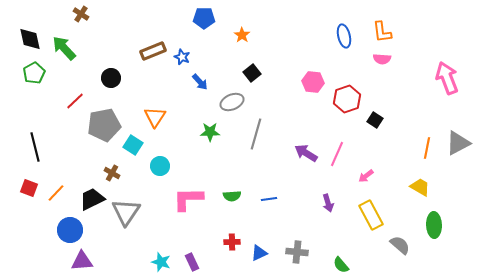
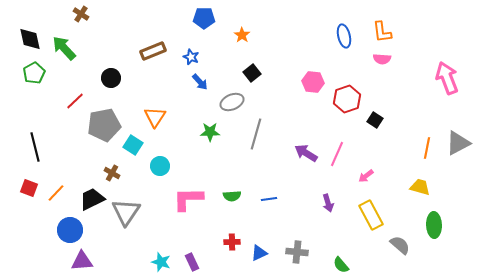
blue star at (182, 57): moved 9 px right
yellow trapezoid at (420, 187): rotated 15 degrees counterclockwise
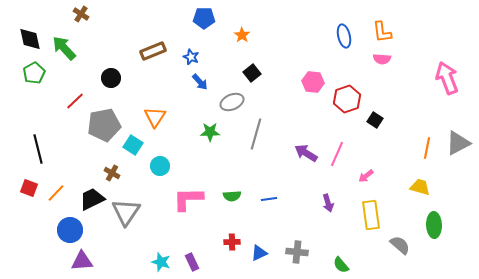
black line at (35, 147): moved 3 px right, 2 px down
yellow rectangle at (371, 215): rotated 20 degrees clockwise
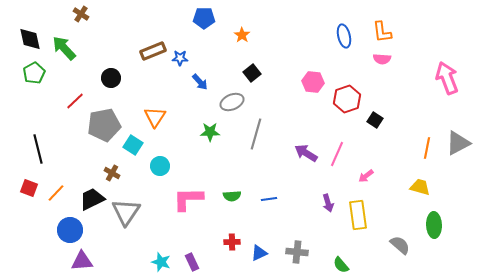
blue star at (191, 57): moved 11 px left, 1 px down; rotated 21 degrees counterclockwise
yellow rectangle at (371, 215): moved 13 px left
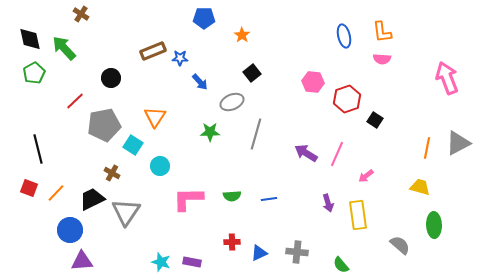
purple rectangle at (192, 262): rotated 54 degrees counterclockwise
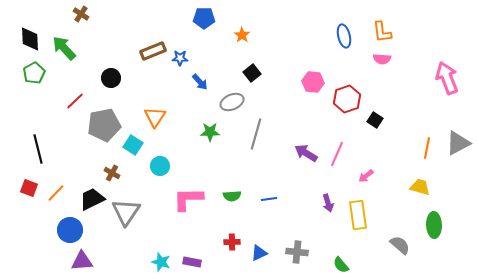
black diamond at (30, 39): rotated 10 degrees clockwise
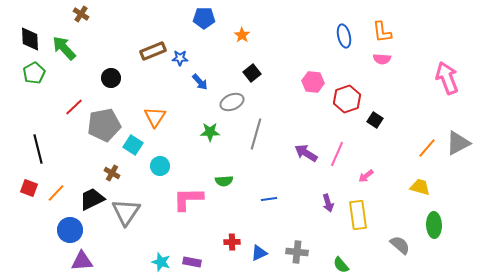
red line at (75, 101): moved 1 px left, 6 px down
orange line at (427, 148): rotated 30 degrees clockwise
green semicircle at (232, 196): moved 8 px left, 15 px up
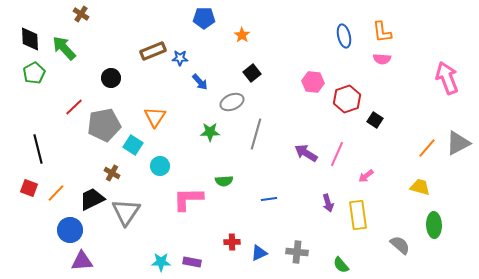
cyan star at (161, 262): rotated 18 degrees counterclockwise
